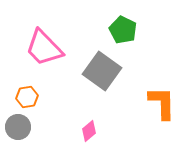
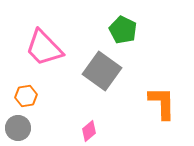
orange hexagon: moved 1 px left, 1 px up
gray circle: moved 1 px down
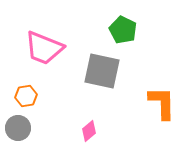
pink trapezoid: rotated 24 degrees counterclockwise
gray square: rotated 24 degrees counterclockwise
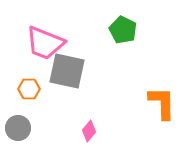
pink trapezoid: moved 1 px right, 5 px up
gray square: moved 35 px left
orange hexagon: moved 3 px right, 7 px up; rotated 10 degrees clockwise
pink diamond: rotated 10 degrees counterclockwise
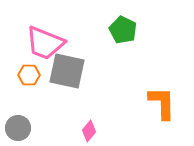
orange hexagon: moved 14 px up
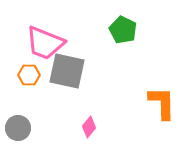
pink diamond: moved 4 px up
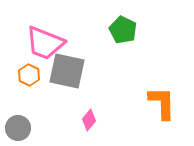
orange hexagon: rotated 25 degrees clockwise
pink diamond: moved 7 px up
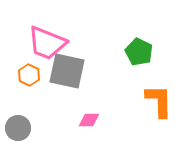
green pentagon: moved 16 px right, 22 px down
pink trapezoid: moved 2 px right
orange L-shape: moved 3 px left, 2 px up
pink diamond: rotated 50 degrees clockwise
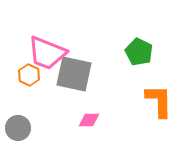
pink trapezoid: moved 10 px down
gray square: moved 7 px right, 3 px down
